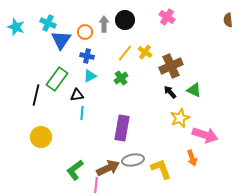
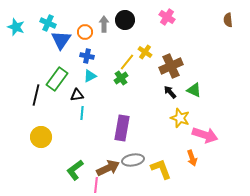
yellow line: moved 2 px right, 9 px down
yellow star: rotated 30 degrees counterclockwise
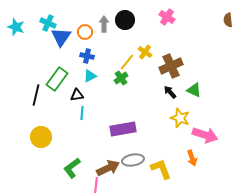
blue triangle: moved 3 px up
purple rectangle: moved 1 px right, 1 px down; rotated 70 degrees clockwise
green L-shape: moved 3 px left, 2 px up
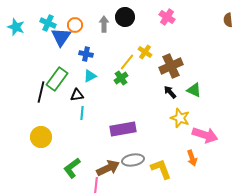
black circle: moved 3 px up
orange circle: moved 10 px left, 7 px up
blue cross: moved 1 px left, 2 px up
black line: moved 5 px right, 3 px up
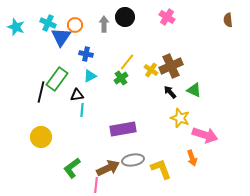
yellow cross: moved 6 px right, 18 px down
cyan line: moved 3 px up
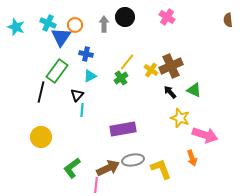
green rectangle: moved 8 px up
black triangle: rotated 40 degrees counterclockwise
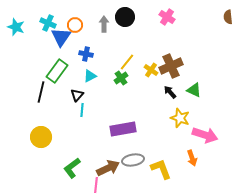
brown semicircle: moved 3 px up
